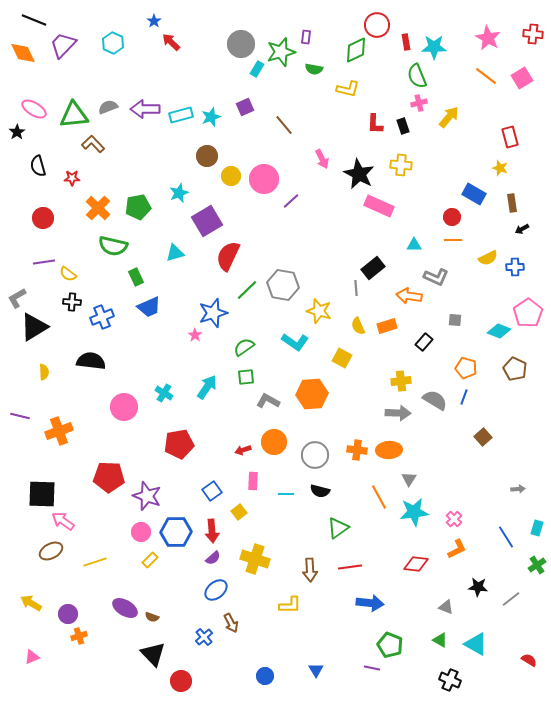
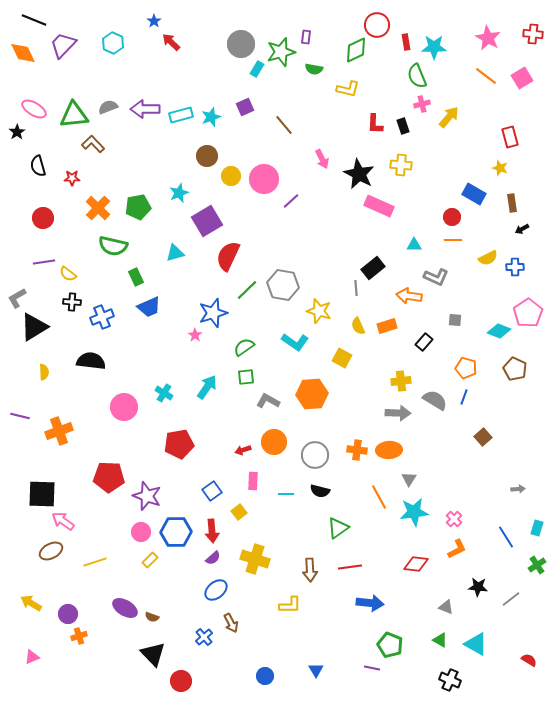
pink cross at (419, 103): moved 3 px right, 1 px down
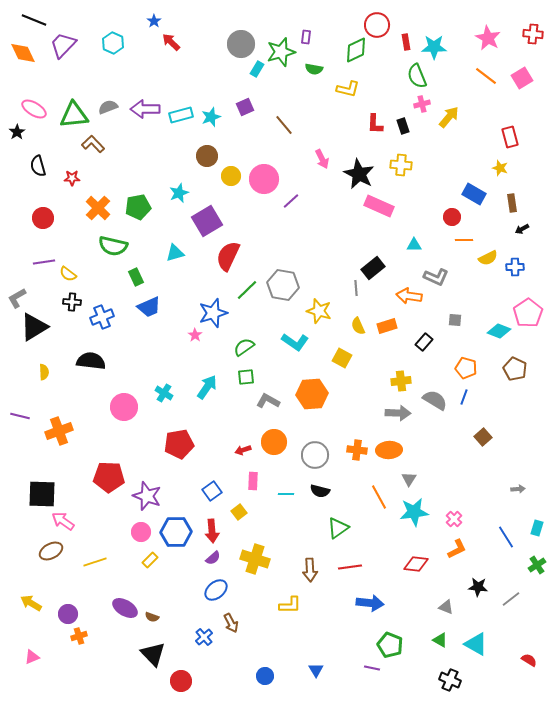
orange line at (453, 240): moved 11 px right
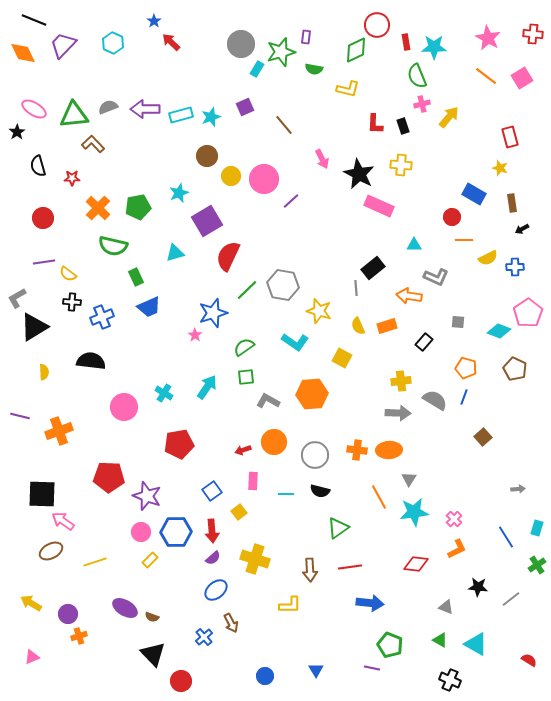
gray square at (455, 320): moved 3 px right, 2 px down
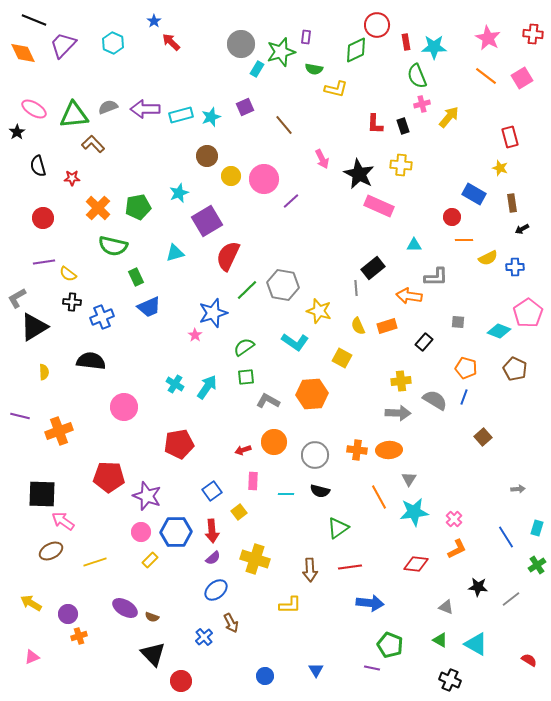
yellow L-shape at (348, 89): moved 12 px left
gray L-shape at (436, 277): rotated 25 degrees counterclockwise
cyan cross at (164, 393): moved 11 px right, 9 px up
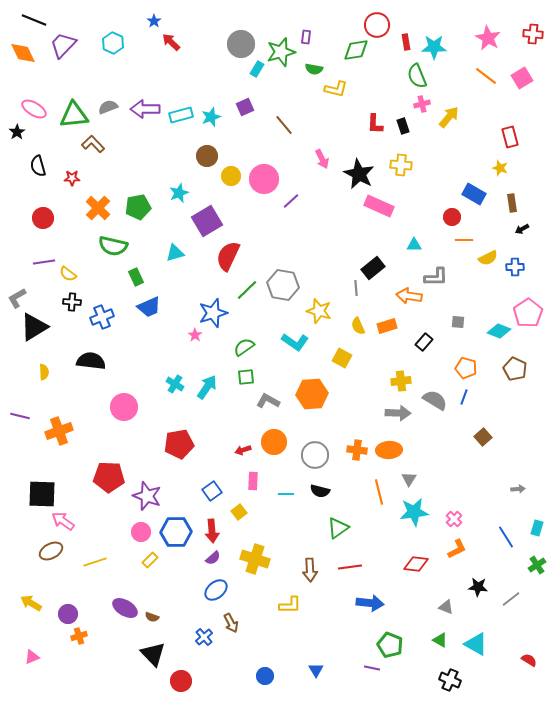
green diamond at (356, 50): rotated 16 degrees clockwise
orange line at (379, 497): moved 5 px up; rotated 15 degrees clockwise
